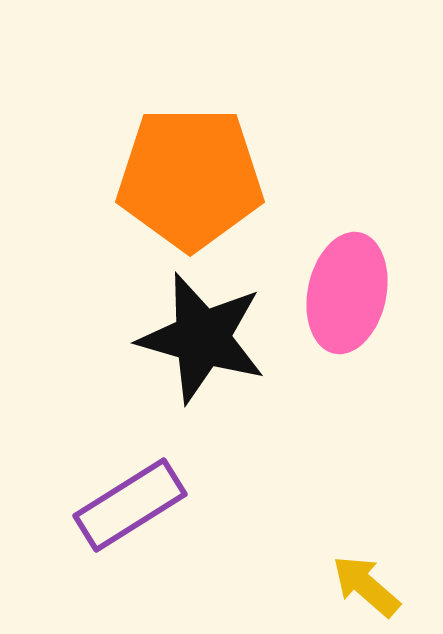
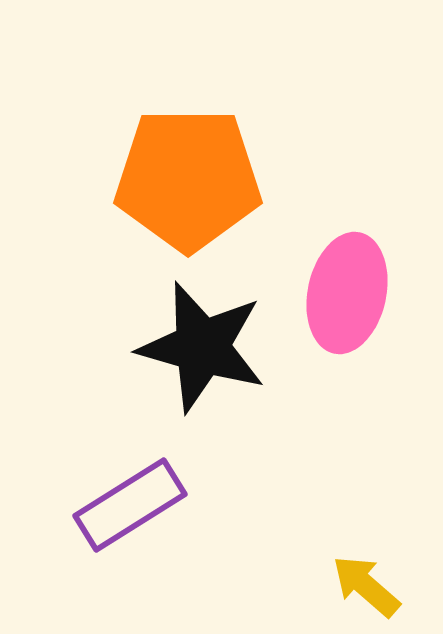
orange pentagon: moved 2 px left, 1 px down
black star: moved 9 px down
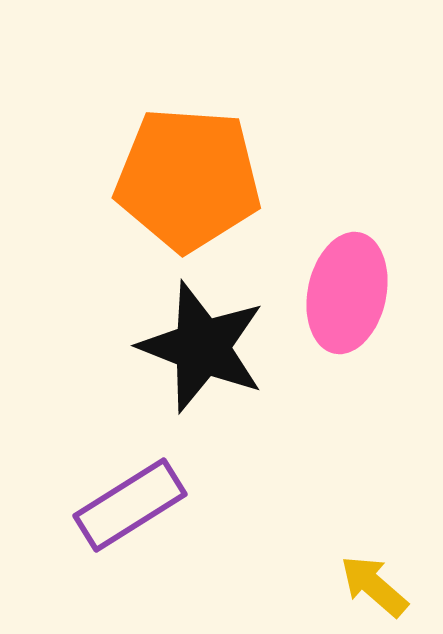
orange pentagon: rotated 4 degrees clockwise
black star: rotated 5 degrees clockwise
yellow arrow: moved 8 px right
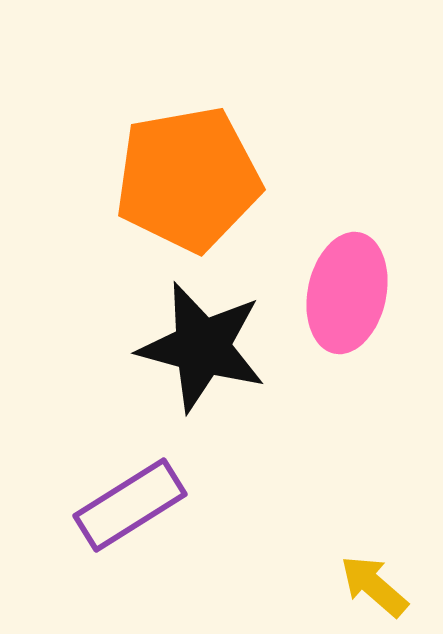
orange pentagon: rotated 14 degrees counterclockwise
black star: rotated 6 degrees counterclockwise
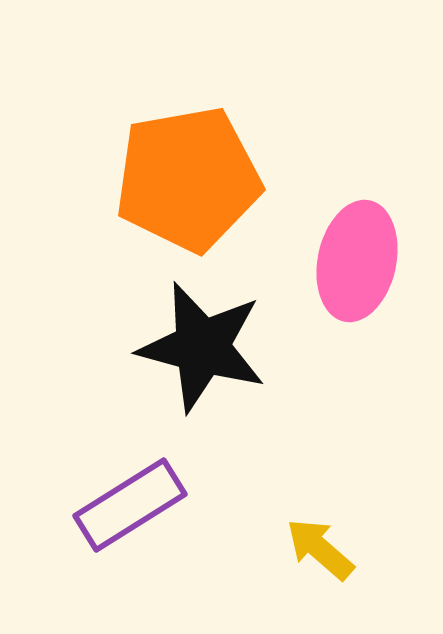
pink ellipse: moved 10 px right, 32 px up
yellow arrow: moved 54 px left, 37 px up
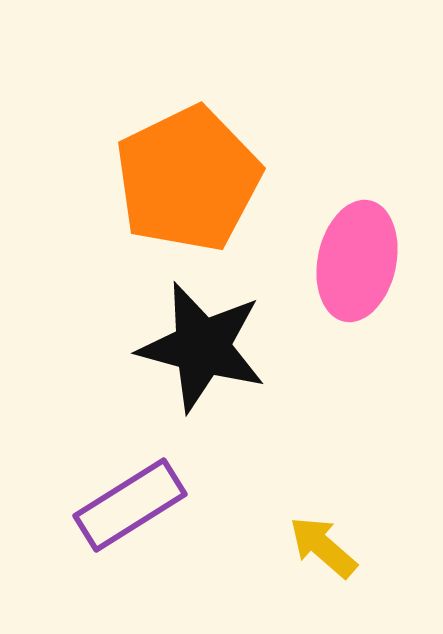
orange pentagon: rotated 16 degrees counterclockwise
yellow arrow: moved 3 px right, 2 px up
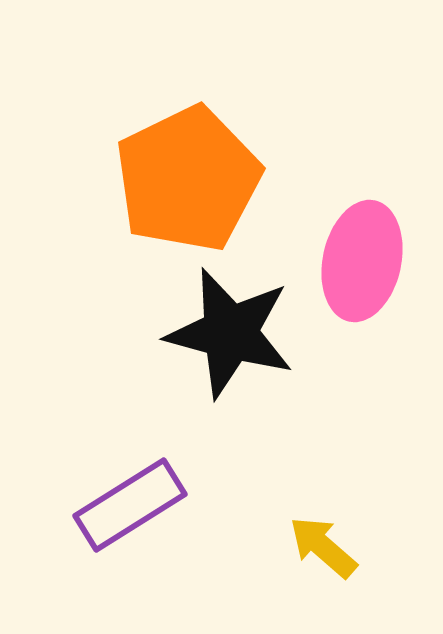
pink ellipse: moved 5 px right
black star: moved 28 px right, 14 px up
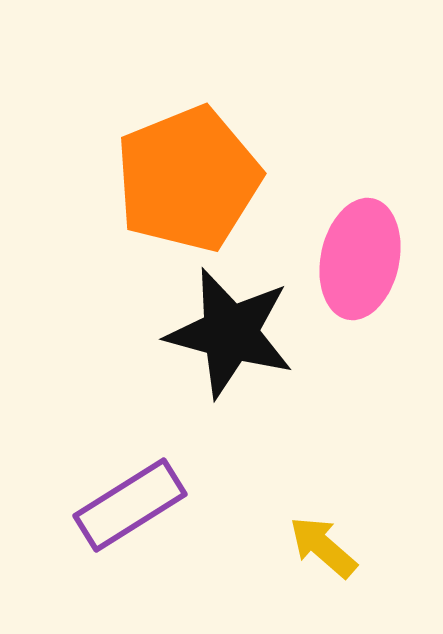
orange pentagon: rotated 4 degrees clockwise
pink ellipse: moved 2 px left, 2 px up
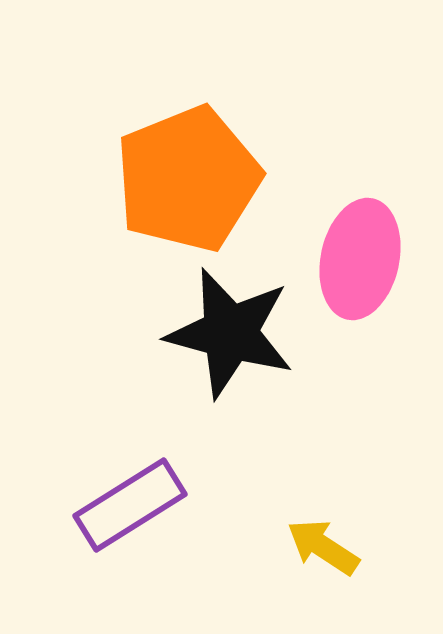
yellow arrow: rotated 8 degrees counterclockwise
